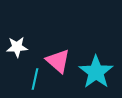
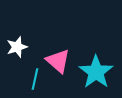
white star: rotated 15 degrees counterclockwise
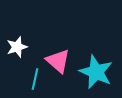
cyan star: rotated 12 degrees counterclockwise
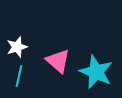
cyan line: moved 16 px left, 3 px up
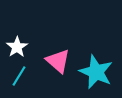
white star: rotated 15 degrees counterclockwise
cyan line: rotated 20 degrees clockwise
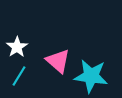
cyan star: moved 5 px left, 4 px down; rotated 16 degrees counterclockwise
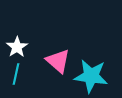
cyan line: moved 3 px left, 2 px up; rotated 20 degrees counterclockwise
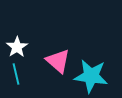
cyan line: rotated 25 degrees counterclockwise
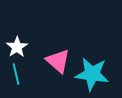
cyan star: moved 1 px right, 2 px up
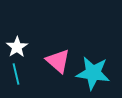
cyan star: moved 1 px right, 1 px up
